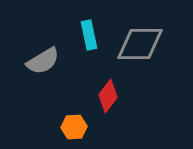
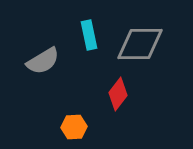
red diamond: moved 10 px right, 2 px up
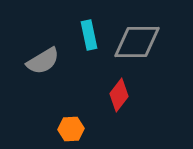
gray diamond: moved 3 px left, 2 px up
red diamond: moved 1 px right, 1 px down
orange hexagon: moved 3 px left, 2 px down
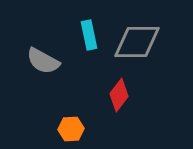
gray semicircle: rotated 60 degrees clockwise
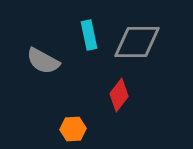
orange hexagon: moved 2 px right
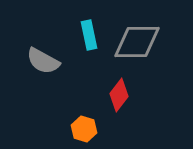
orange hexagon: moved 11 px right; rotated 20 degrees clockwise
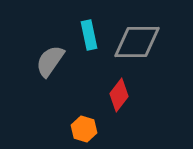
gray semicircle: moved 7 px right; rotated 96 degrees clockwise
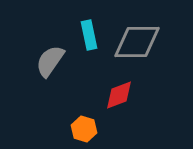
red diamond: rotated 32 degrees clockwise
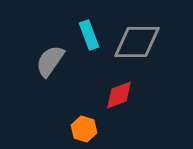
cyan rectangle: rotated 8 degrees counterclockwise
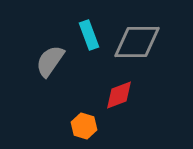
orange hexagon: moved 3 px up
